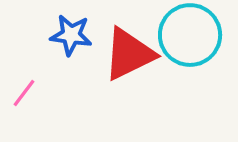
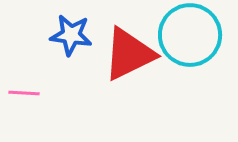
pink line: rotated 56 degrees clockwise
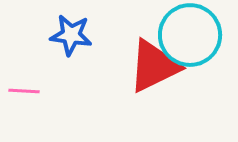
red triangle: moved 25 px right, 12 px down
pink line: moved 2 px up
